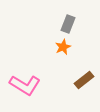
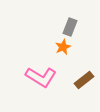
gray rectangle: moved 2 px right, 3 px down
pink L-shape: moved 16 px right, 8 px up
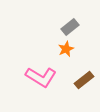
gray rectangle: rotated 30 degrees clockwise
orange star: moved 3 px right, 2 px down
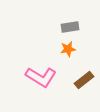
gray rectangle: rotated 30 degrees clockwise
orange star: moved 2 px right; rotated 14 degrees clockwise
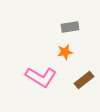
orange star: moved 3 px left, 3 px down
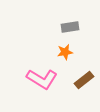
pink L-shape: moved 1 px right, 2 px down
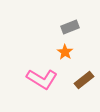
gray rectangle: rotated 12 degrees counterclockwise
orange star: rotated 28 degrees counterclockwise
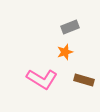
orange star: rotated 21 degrees clockwise
brown rectangle: rotated 54 degrees clockwise
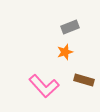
pink L-shape: moved 2 px right, 7 px down; rotated 16 degrees clockwise
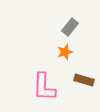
gray rectangle: rotated 30 degrees counterclockwise
pink L-shape: moved 1 px down; rotated 44 degrees clockwise
